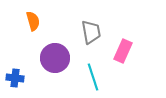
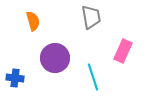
gray trapezoid: moved 15 px up
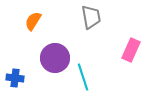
orange semicircle: rotated 132 degrees counterclockwise
pink rectangle: moved 8 px right, 1 px up
cyan line: moved 10 px left
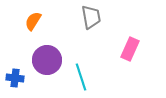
pink rectangle: moved 1 px left, 1 px up
purple circle: moved 8 px left, 2 px down
cyan line: moved 2 px left
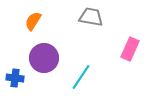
gray trapezoid: rotated 70 degrees counterclockwise
purple circle: moved 3 px left, 2 px up
cyan line: rotated 52 degrees clockwise
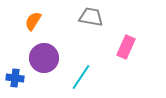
pink rectangle: moved 4 px left, 2 px up
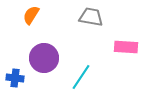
orange semicircle: moved 2 px left, 6 px up
pink rectangle: rotated 70 degrees clockwise
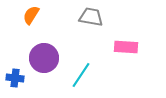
cyan line: moved 2 px up
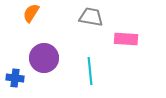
orange semicircle: moved 2 px up
pink rectangle: moved 8 px up
cyan line: moved 9 px right, 4 px up; rotated 40 degrees counterclockwise
